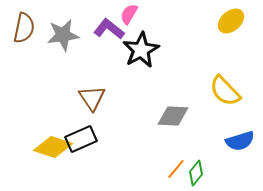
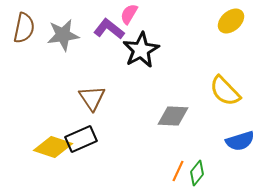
orange line: moved 2 px right, 2 px down; rotated 15 degrees counterclockwise
green diamond: moved 1 px right
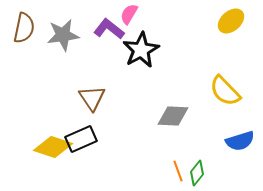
orange line: rotated 45 degrees counterclockwise
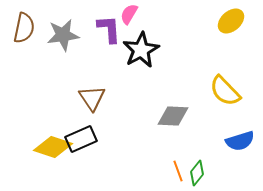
purple L-shape: rotated 48 degrees clockwise
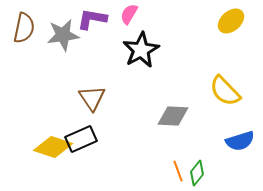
purple L-shape: moved 17 px left, 10 px up; rotated 76 degrees counterclockwise
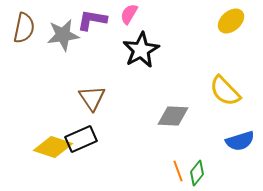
purple L-shape: moved 1 px down
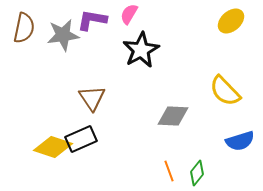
orange line: moved 9 px left
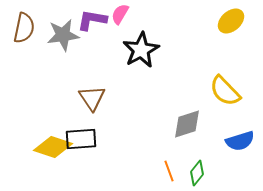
pink semicircle: moved 9 px left
gray diamond: moved 14 px right, 8 px down; rotated 20 degrees counterclockwise
black rectangle: rotated 20 degrees clockwise
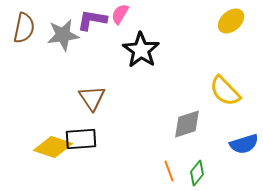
black star: rotated 9 degrees counterclockwise
blue semicircle: moved 4 px right, 3 px down
